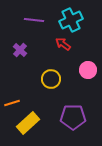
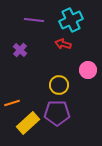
red arrow: rotated 21 degrees counterclockwise
yellow circle: moved 8 px right, 6 px down
purple pentagon: moved 16 px left, 4 px up
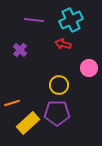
pink circle: moved 1 px right, 2 px up
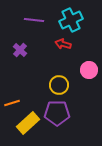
pink circle: moved 2 px down
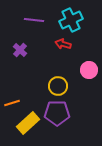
yellow circle: moved 1 px left, 1 px down
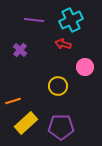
pink circle: moved 4 px left, 3 px up
orange line: moved 1 px right, 2 px up
purple pentagon: moved 4 px right, 14 px down
yellow rectangle: moved 2 px left
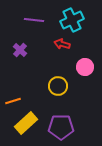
cyan cross: moved 1 px right
red arrow: moved 1 px left
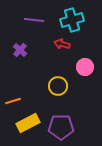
cyan cross: rotated 10 degrees clockwise
yellow rectangle: moved 2 px right; rotated 15 degrees clockwise
